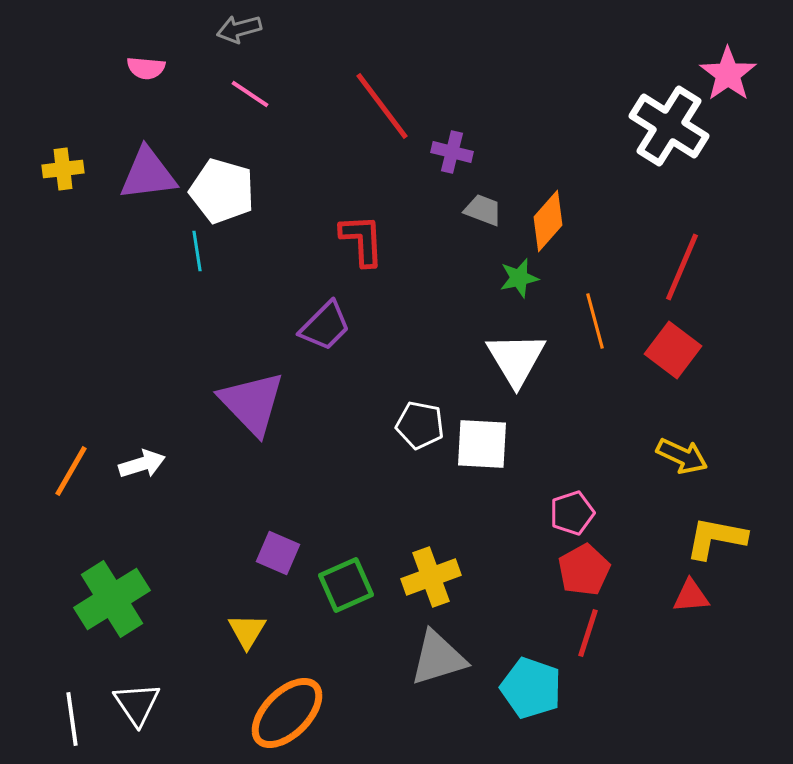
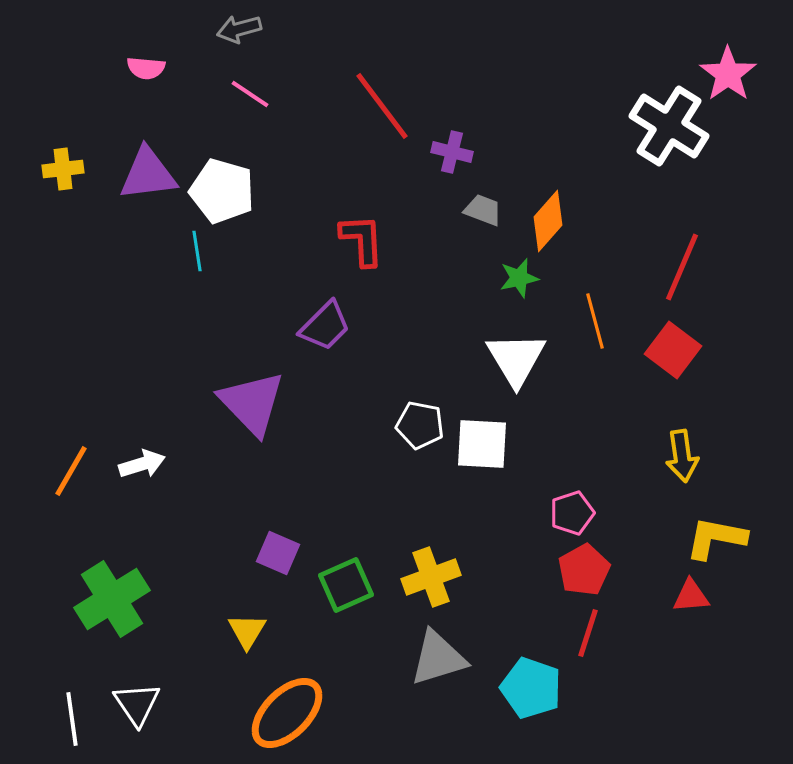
yellow arrow at (682, 456): rotated 57 degrees clockwise
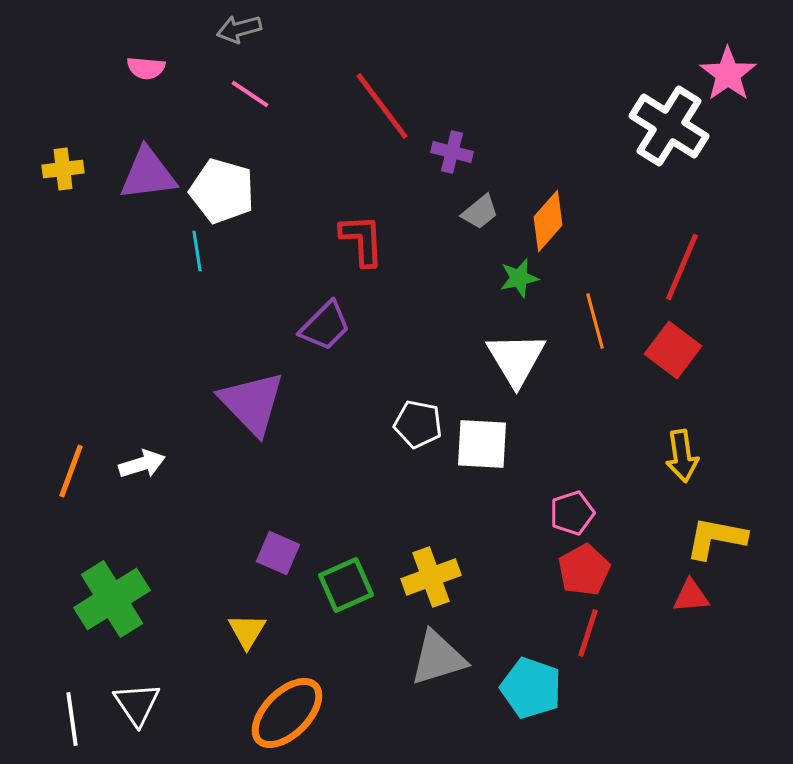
gray trapezoid at (483, 210): moved 3 px left, 2 px down; rotated 120 degrees clockwise
white pentagon at (420, 425): moved 2 px left, 1 px up
orange line at (71, 471): rotated 10 degrees counterclockwise
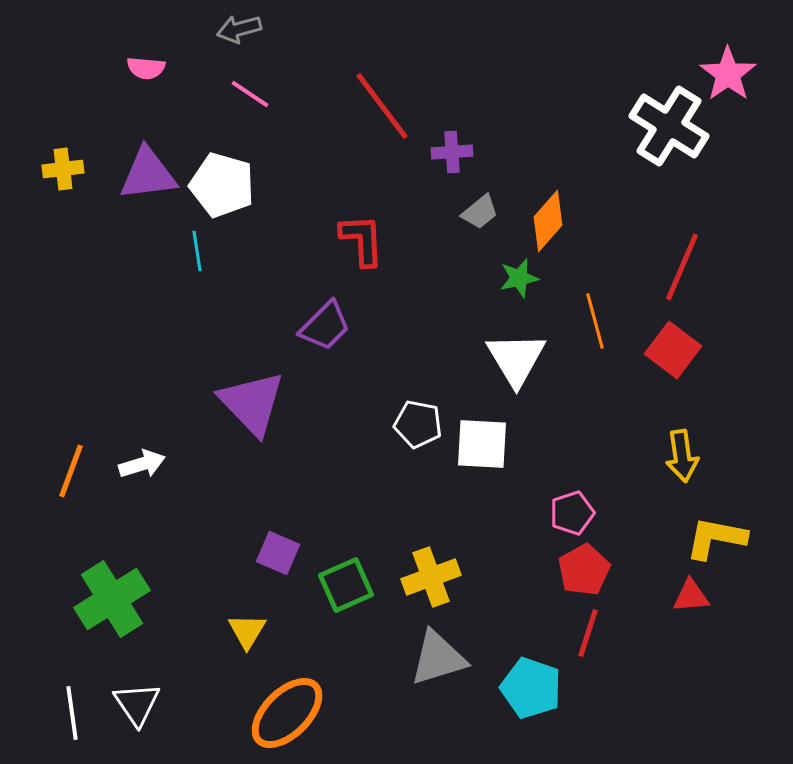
purple cross at (452, 152): rotated 18 degrees counterclockwise
white pentagon at (222, 191): moved 6 px up
white line at (72, 719): moved 6 px up
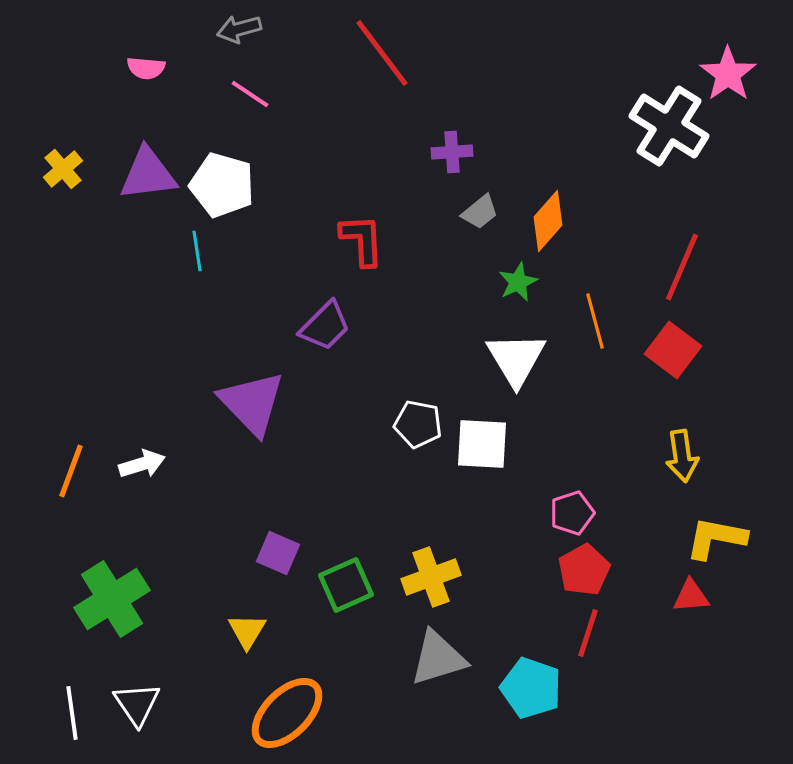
red line at (382, 106): moved 53 px up
yellow cross at (63, 169): rotated 33 degrees counterclockwise
green star at (519, 278): moved 1 px left, 4 px down; rotated 12 degrees counterclockwise
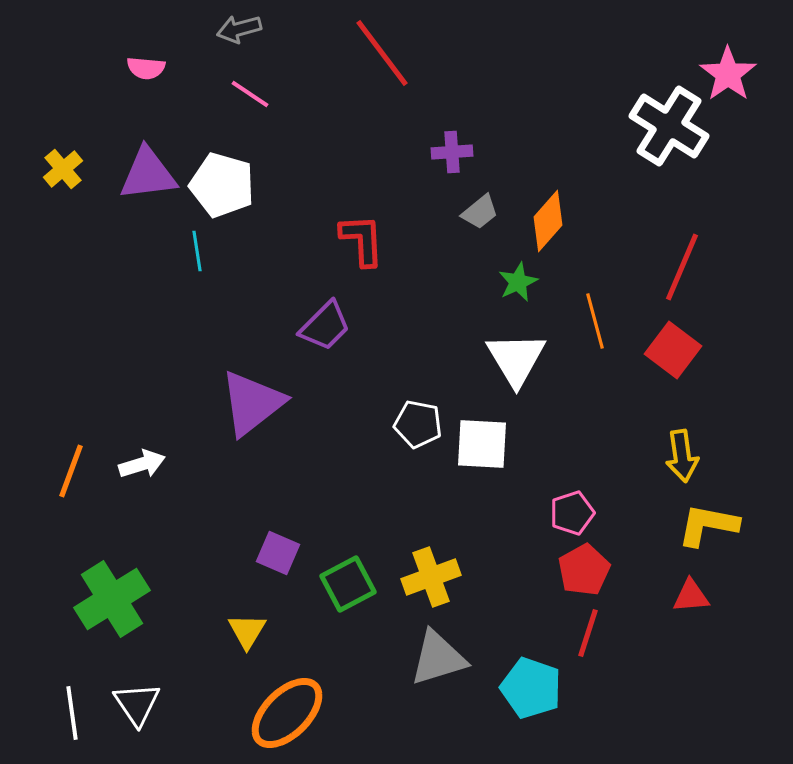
purple triangle at (252, 403): rotated 36 degrees clockwise
yellow L-shape at (716, 538): moved 8 px left, 13 px up
green square at (346, 585): moved 2 px right, 1 px up; rotated 4 degrees counterclockwise
